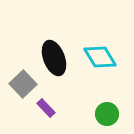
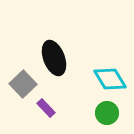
cyan diamond: moved 10 px right, 22 px down
green circle: moved 1 px up
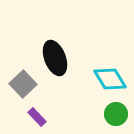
black ellipse: moved 1 px right
purple rectangle: moved 9 px left, 9 px down
green circle: moved 9 px right, 1 px down
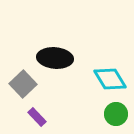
black ellipse: rotated 64 degrees counterclockwise
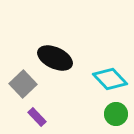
black ellipse: rotated 20 degrees clockwise
cyan diamond: rotated 12 degrees counterclockwise
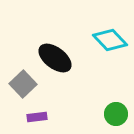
black ellipse: rotated 12 degrees clockwise
cyan diamond: moved 39 px up
purple rectangle: rotated 54 degrees counterclockwise
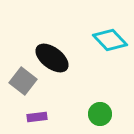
black ellipse: moved 3 px left
gray square: moved 3 px up; rotated 8 degrees counterclockwise
green circle: moved 16 px left
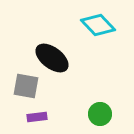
cyan diamond: moved 12 px left, 15 px up
gray square: moved 3 px right, 5 px down; rotated 28 degrees counterclockwise
